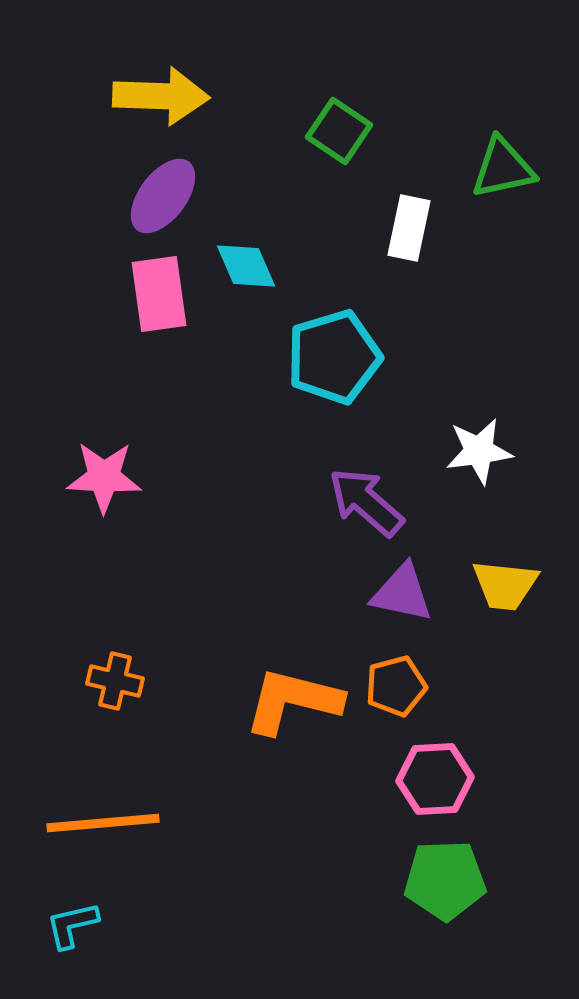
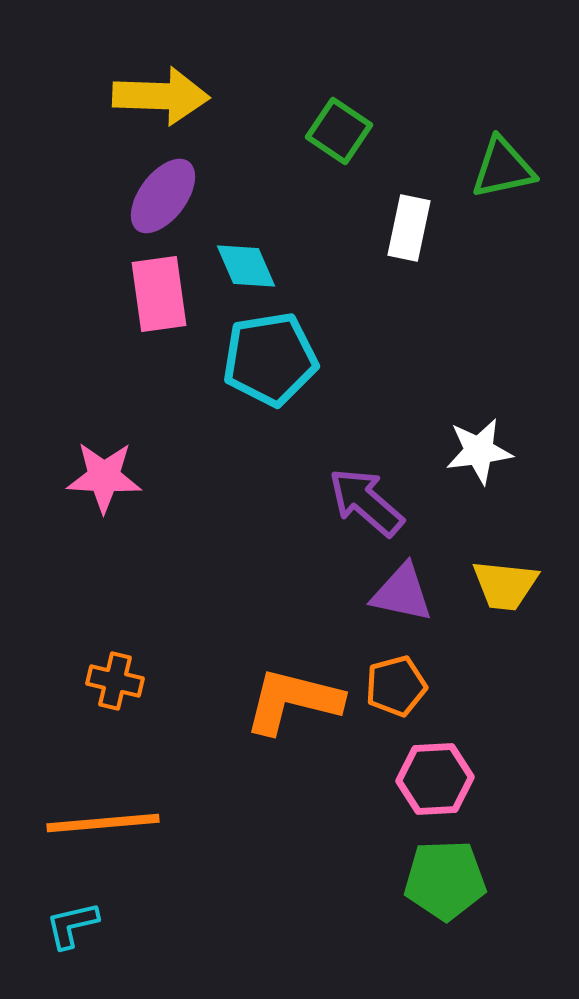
cyan pentagon: moved 64 px left, 2 px down; rotated 8 degrees clockwise
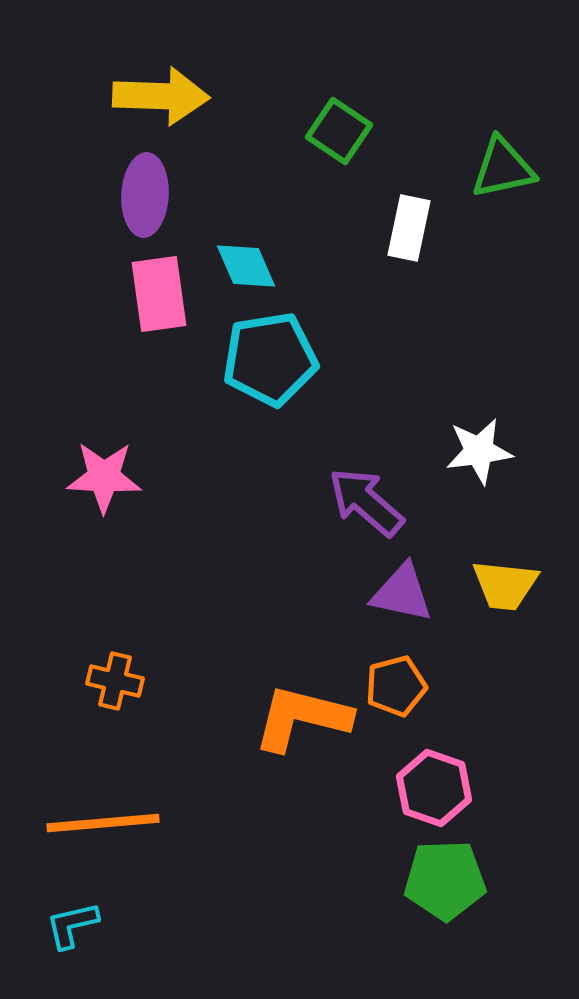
purple ellipse: moved 18 px left, 1 px up; rotated 34 degrees counterclockwise
orange L-shape: moved 9 px right, 17 px down
pink hexagon: moved 1 px left, 9 px down; rotated 22 degrees clockwise
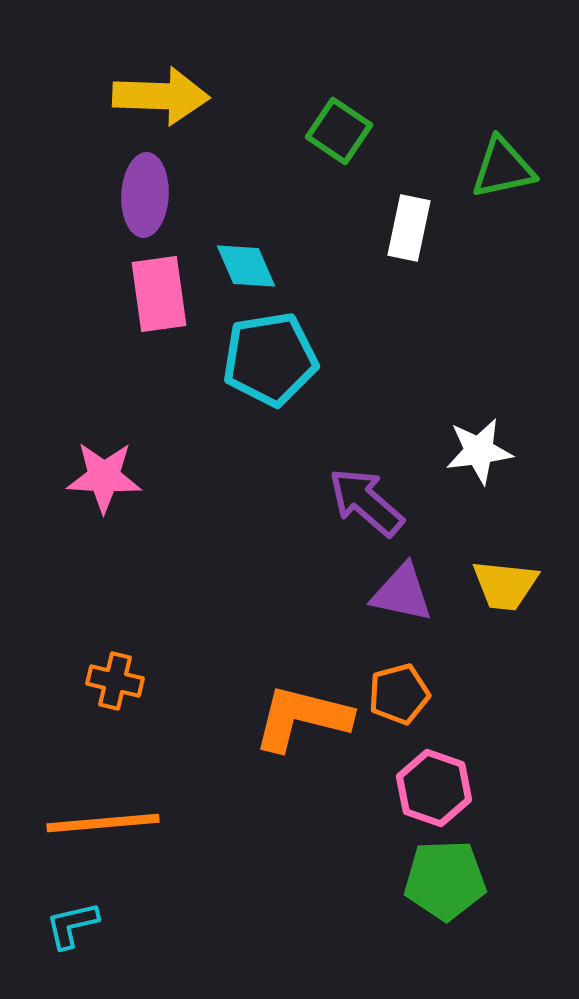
orange pentagon: moved 3 px right, 8 px down
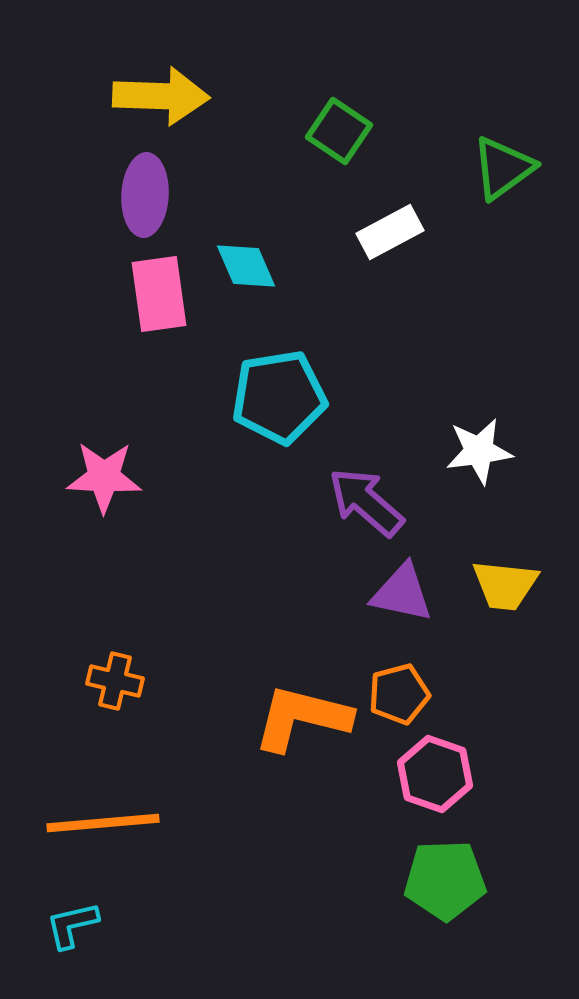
green triangle: rotated 24 degrees counterclockwise
white rectangle: moved 19 px left, 4 px down; rotated 50 degrees clockwise
cyan pentagon: moved 9 px right, 38 px down
pink hexagon: moved 1 px right, 14 px up
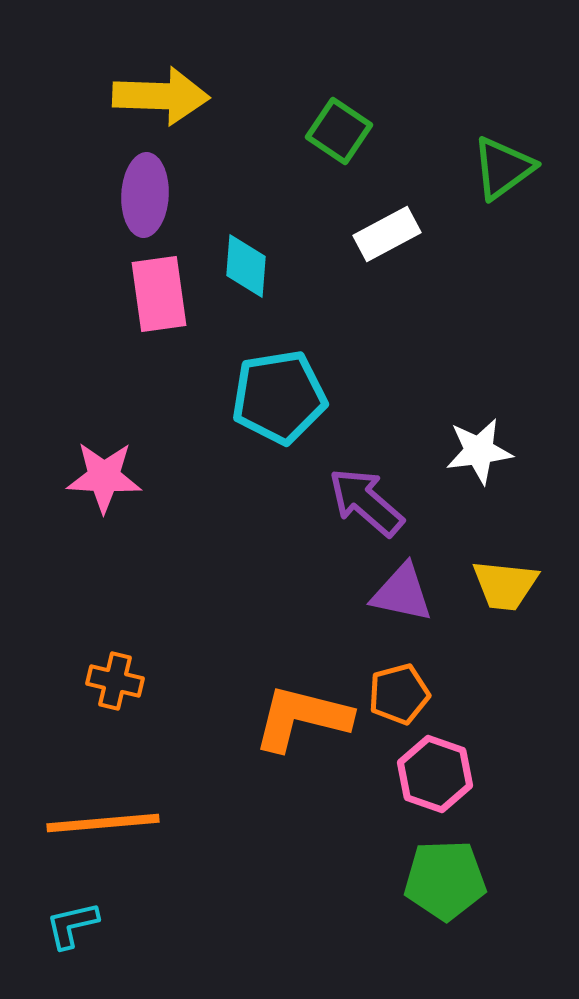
white rectangle: moved 3 px left, 2 px down
cyan diamond: rotated 28 degrees clockwise
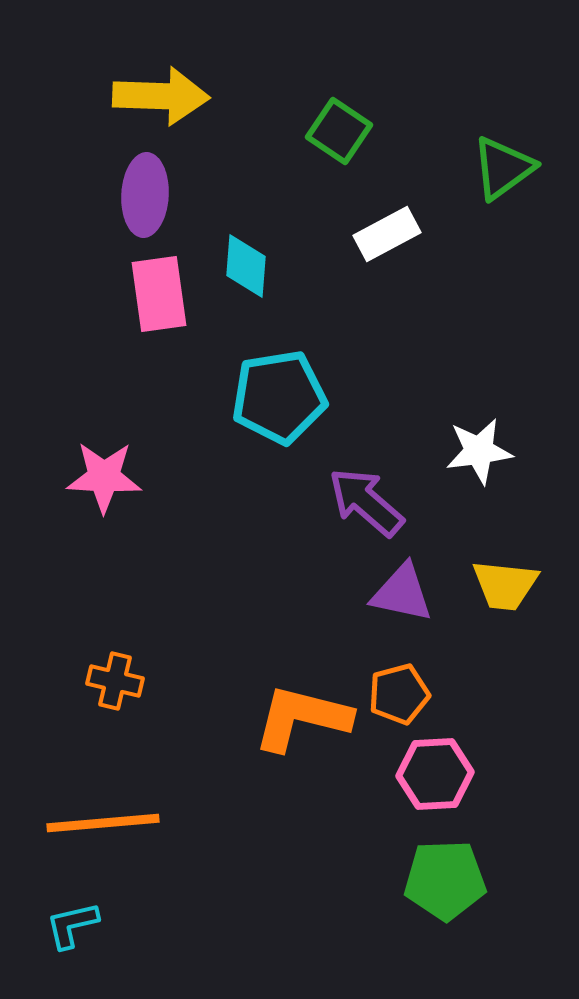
pink hexagon: rotated 22 degrees counterclockwise
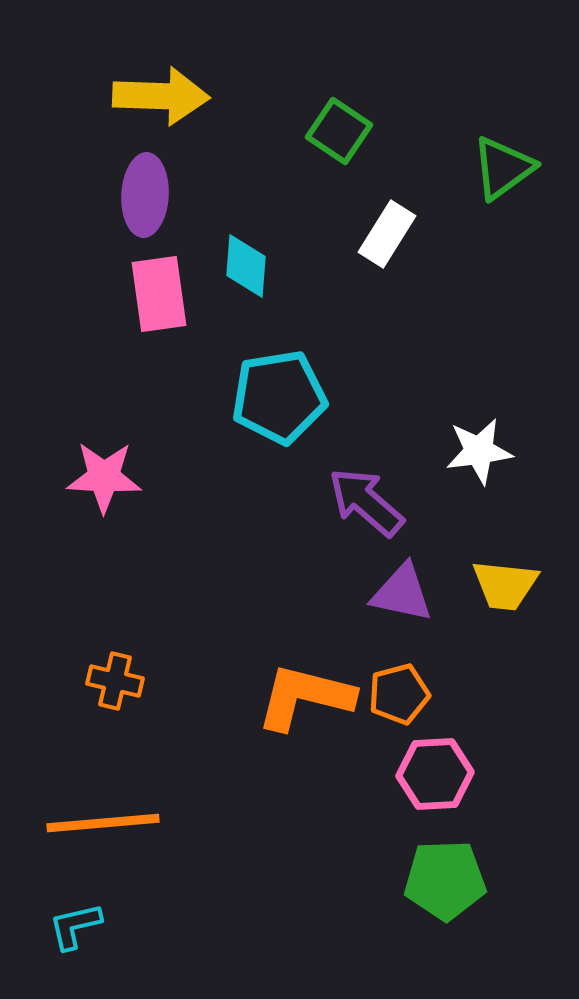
white rectangle: rotated 30 degrees counterclockwise
orange L-shape: moved 3 px right, 21 px up
cyan L-shape: moved 3 px right, 1 px down
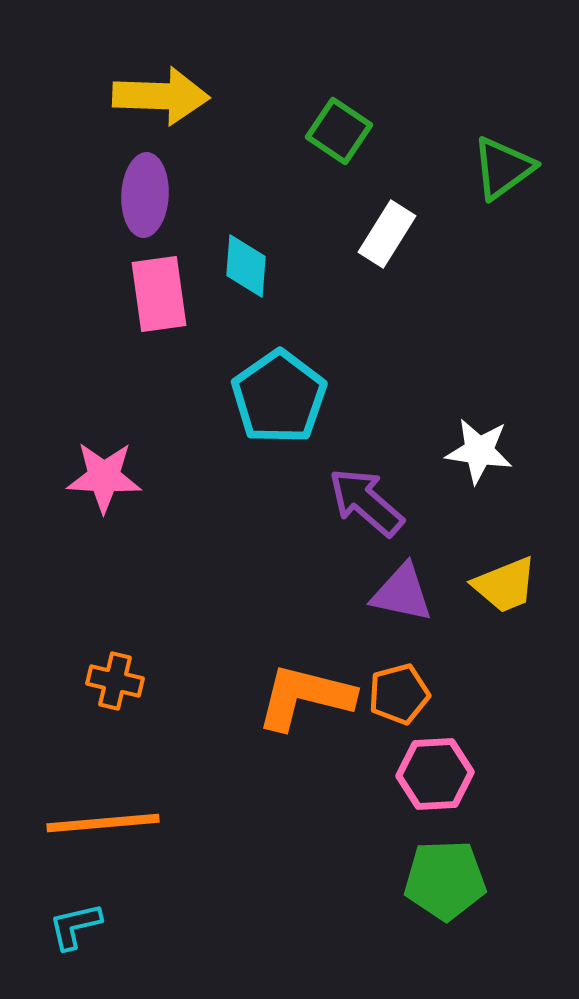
cyan pentagon: rotated 26 degrees counterclockwise
white star: rotated 16 degrees clockwise
yellow trapezoid: rotated 28 degrees counterclockwise
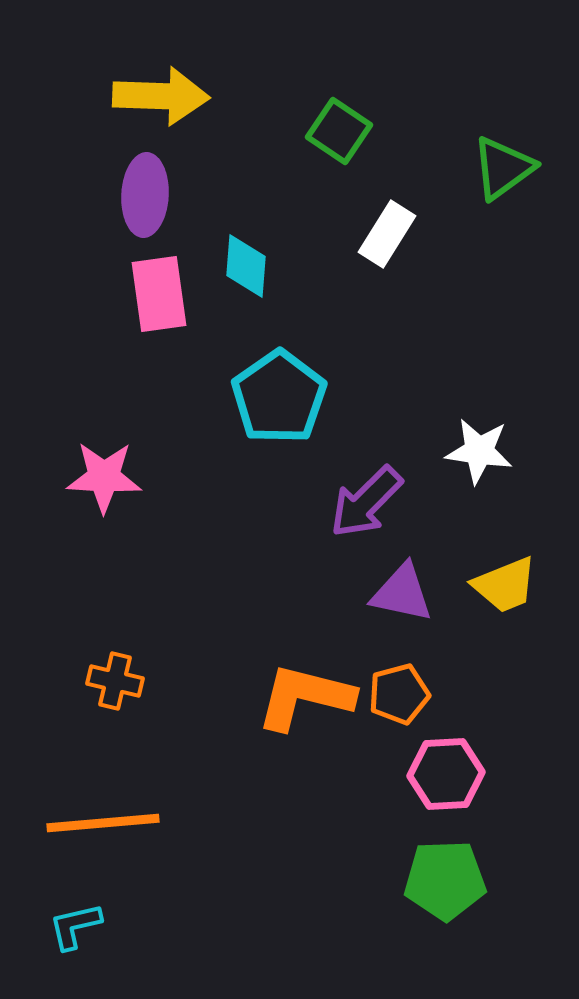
purple arrow: rotated 86 degrees counterclockwise
pink hexagon: moved 11 px right
